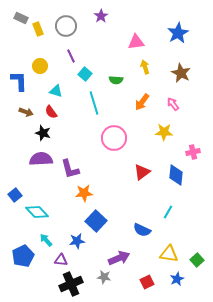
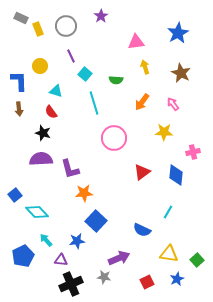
brown arrow at (26, 112): moved 7 px left, 3 px up; rotated 64 degrees clockwise
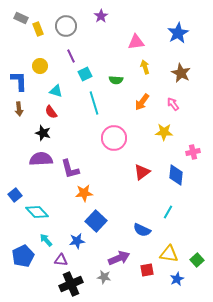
cyan square at (85, 74): rotated 24 degrees clockwise
red square at (147, 282): moved 12 px up; rotated 16 degrees clockwise
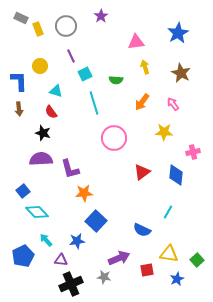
blue square at (15, 195): moved 8 px right, 4 px up
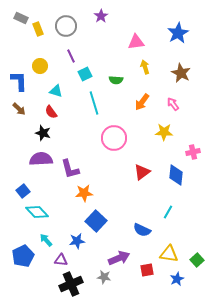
brown arrow at (19, 109): rotated 40 degrees counterclockwise
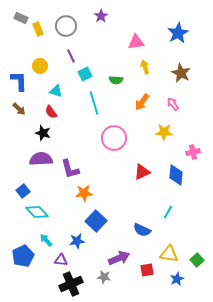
red triangle at (142, 172): rotated 12 degrees clockwise
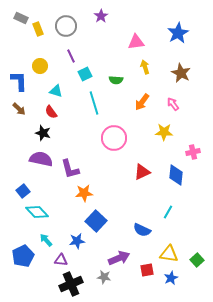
purple semicircle at (41, 159): rotated 15 degrees clockwise
blue star at (177, 279): moved 6 px left, 1 px up
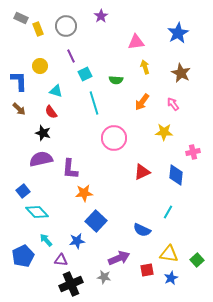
purple semicircle at (41, 159): rotated 25 degrees counterclockwise
purple L-shape at (70, 169): rotated 20 degrees clockwise
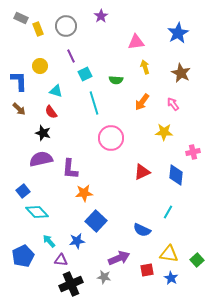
pink circle at (114, 138): moved 3 px left
cyan arrow at (46, 240): moved 3 px right, 1 px down
blue star at (171, 278): rotated 16 degrees counterclockwise
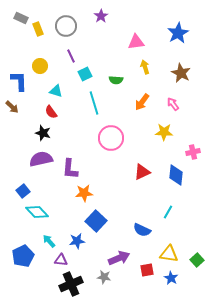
brown arrow at (19, 109): moved 7 px left, 2 px up
